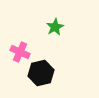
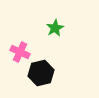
green star: moved 1 px down
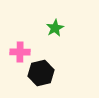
pink cross: rotated 24 degrees counterclockwise
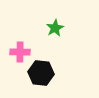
black hexagon: rotated 20 degrees clockwise
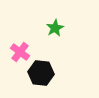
pink cross: rotated 36 degrees clockwise
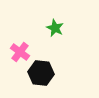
green star: rotated 18 degrees counterclockwise
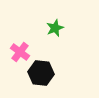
green star: rotated 24 degrees clockwise
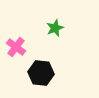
pink cross: moved 4 px left, 5 px up
